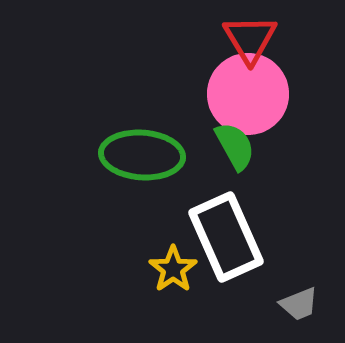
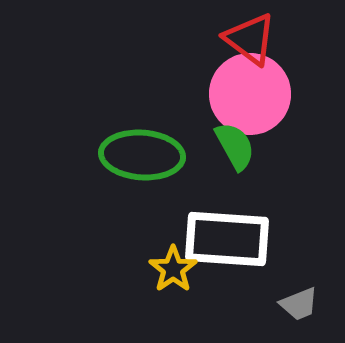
red triangle: rotated 22 degrees counterclockwise
pink circle: moved 2 px right
white rectangle: moved 1 px right, 2 px down; rotated 62 degrees counterclockwise
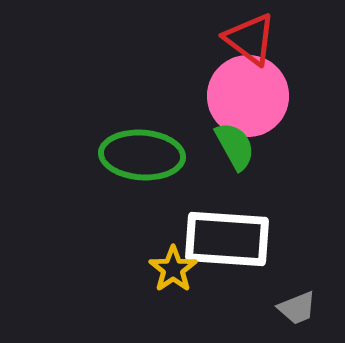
pink circle: moved 2 px left, 2 px down
gray trapezoid: moved 2 px left, 4 px down
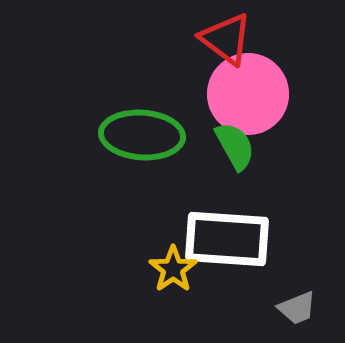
red triangle: moved 24 px left
pink circle: moved 2 px up
green ellipse: moved 20 px up
